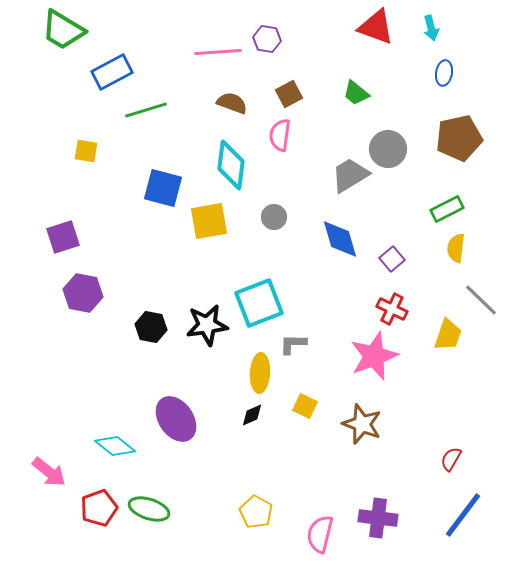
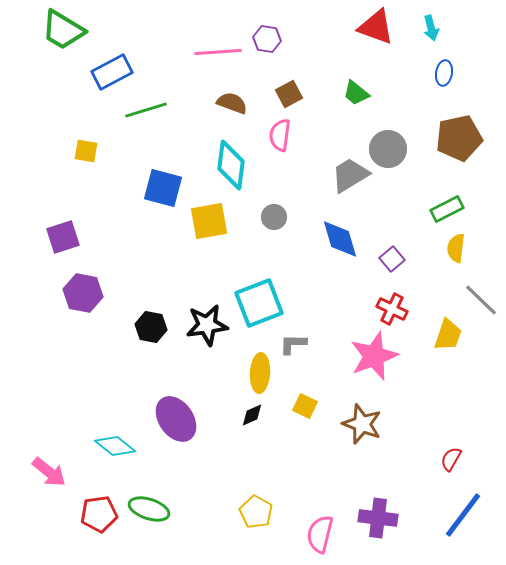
red pentagon at (99, 508): moved 6 px down; rotated 12 degrees clockwise
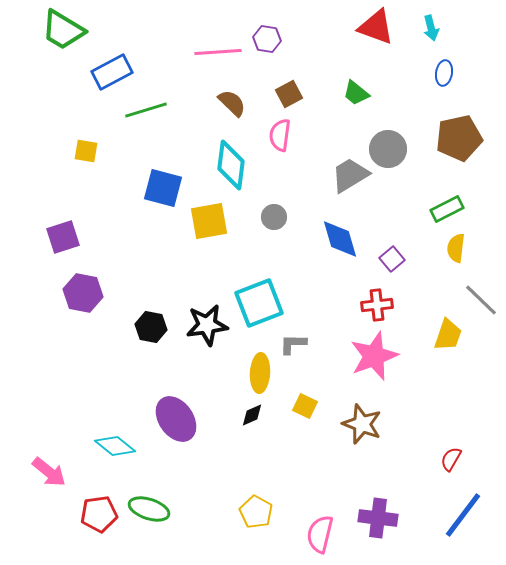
brown semicircle at (232, 103): rotated 24 degrees clockwise
red cross at (392, 309): moved 15 px left, 4 px up; rotated 32 degrees counterclockwise
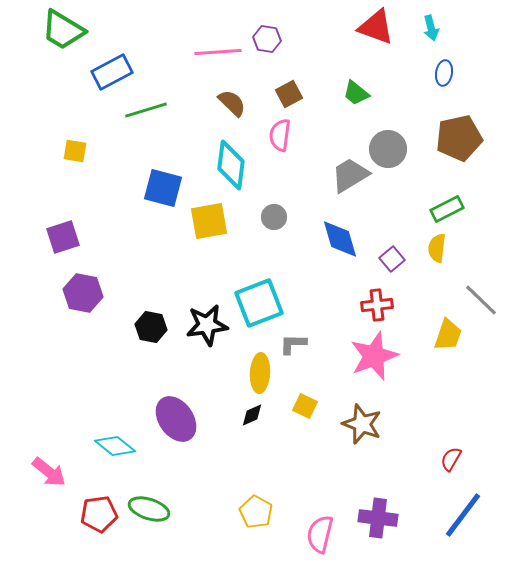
yellow square at (86, 151): moved 11 px left
yellow semicircle at (456, 248): moved 19 px left
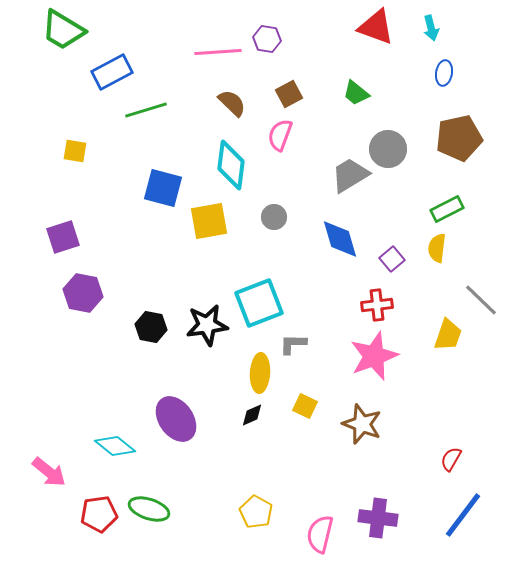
pink semicircle at (280, 135): rotated 12 degrees clockwise
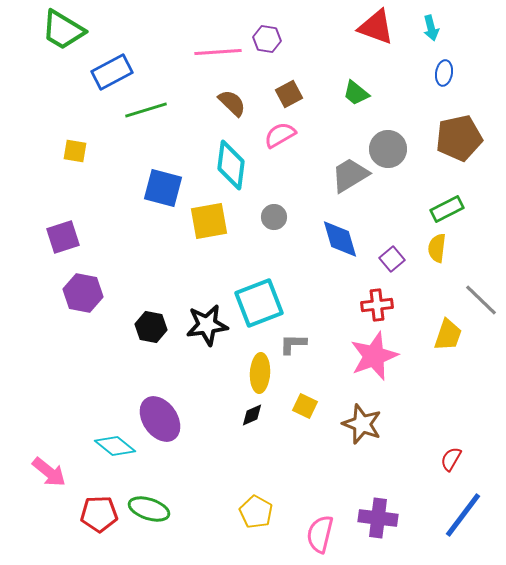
pink semicircle at (280, 135): rotated 40 degrees clockwise
purple ellipse at (176, 419): moved 16 px left
red pentagon at (99, 514): rotated 6 degrees clockwise
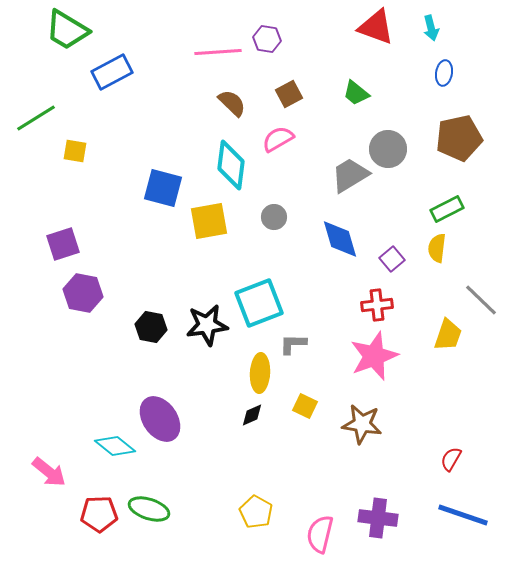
green trapezoid at (63, 30): moved 4 px right
green line at (146, 110): moved 110 px left, 8 px down; rotated 15 degrees counterclockwise
pink semicircle at (280, 135): moved 2 px left, 4 px down
purple square at (63, 237): moved 7 px down
brown star at (362, 424): rotated 12 degrees counterclockwise
blue line at (463, 515): rotated 72 degrees clockwise
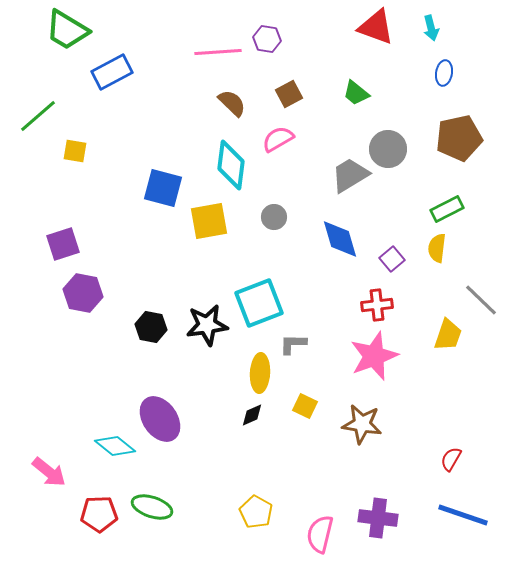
green line at (36, 118): moved 2 px right, 2 px up; rotated 9 degrees counterclockwise
green ellipse at (149, 509): moved 3 px right, 2 px up
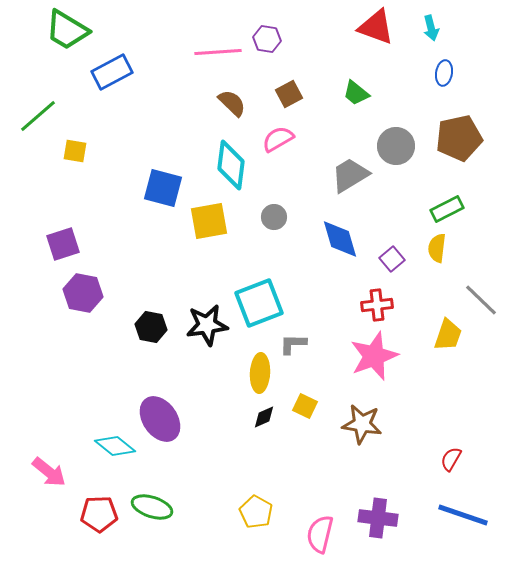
gray circle at (388, 149): moved 8 px right, 3 px up
black diamond at (252, 415): moved 12 px right, 2 px down
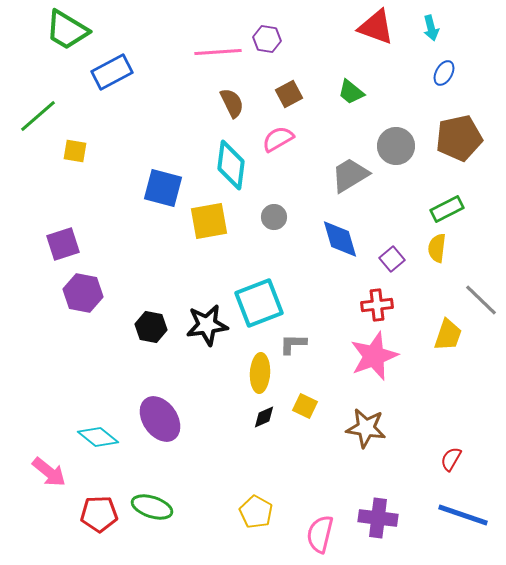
blue ellipse at (444, 73): rotated 20 degrees clockwise
green trapezoid at (356, 93): moved 5 px left, 1 px up
brown semicircle at (232, 103): rotated 20 degrees clockwise
brown star at (362, 424): moved 4 px right, 4 px down
cyan diamond at (115, 446): moved 17 px left, 9 px up
